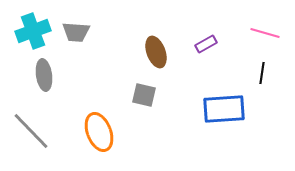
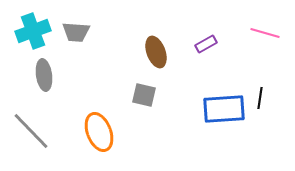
black line: moved 2 px left, 25 px down
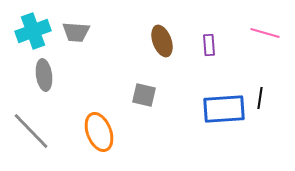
purple rectangle: moved 3 px right, 1 px down; rotated 65 degrees counterclockwise
brown ellipse: moved 6 px right, 11 px up
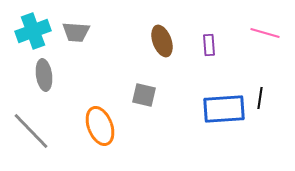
orange ellipse: moved 1 px right, 6 px up
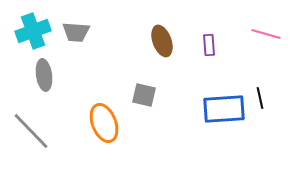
pink line: moved 1 px right, 1 px down
black line: rotated 20 degrees counterclockwise
orange ellipse: moved 4 px right, 3 px up
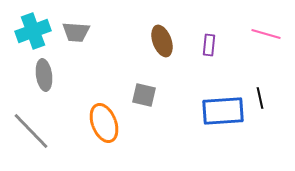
purple rectangle: rotated 10 degrees clockwise
blue rectangle: moved 1 px left, 2 px down
